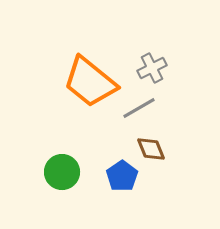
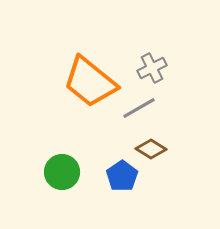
brown diamond: rotated 36 degrees counterclockwise
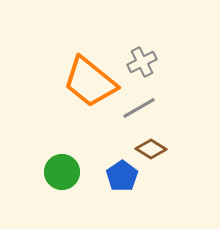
gray cross: moved 10 px left, 6 px up
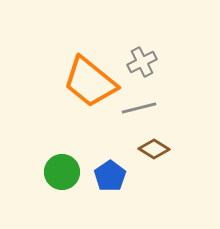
gray line: rotated 16 degrees clockwise
brown diamond: moved 3 px right
blue pentagon: moved 12 px left
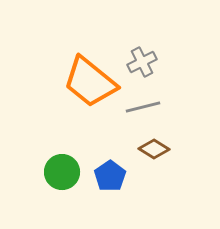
gray line: moved 4 px right, 1 px up
